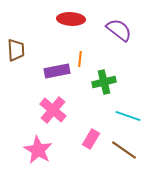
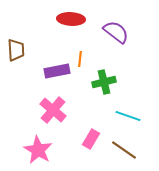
purple semicircle: moved 3 px left, 2 px down
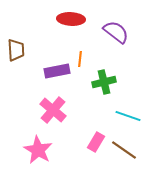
pink rectangle: moved 5 px right, 3 px down
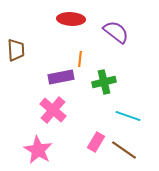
purple rectangle: moved 4 px right, 6 px down
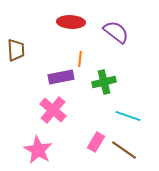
red ellipse: moved 3 px down
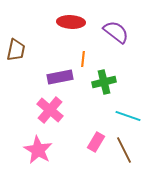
brown trapezoid: rotated 15 degrees clockwise
orange line: moved 3 px right
purple rectangle: moved 1 px left
pink cross: moved 3 px left
brown line: rotated 28 degrees clockwise
